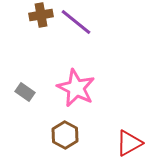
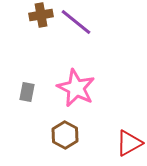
gray rectangle: moved 2 px right; rotated 66 degrees clockwise
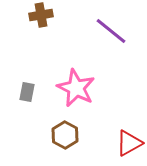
purple line: moved 35 px right, 9 px down
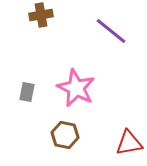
brown hexagon: rotated 16 degrees counterclockwise
red triangle: rotated 20 degrees clockwise
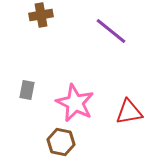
pink star: moved 1 px left, 15 px down
gray rectangle: moved 2 px up
brown hexagon: moved 4 px left, 7 px down
red triangle: moved 31 px up
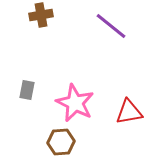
purple line: moved 5 px up
brown hexagon: rotated 16 degrees counterclockwise
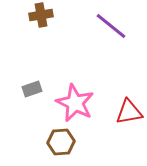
gray rectangle: moved 5 px right, 1 px up; rotated 60 degrees clockwise
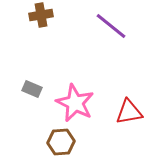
gray rectangle: rotated 42 degrees clockwise
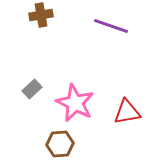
purple line: rotated 20 degrees counterclockwise
gray rectangle: rotated 66 degrees counterclockwise
red triangle: moved 2 px left
brown hexagon: moved 1 px left, 2 px down
